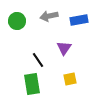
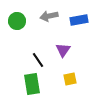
purple triangle: moved 1 px left, 2 px down
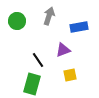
gray arrow: rotated 120 degrees clockwise
blue rectangle: moved 7 px down
purple triangle: rotated 35 degrees clockwise
yellow square: moved 4 px up
green rectangle: rotated 25 degrees clockwise
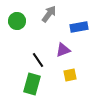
gray arrow: moved 2 px up; rotated 18 degrees clockwise
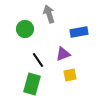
gray arrow: rotated 54 degrees counterclockwise
green circle: moved 8 px right, 8 px down
blue rectangle: moved 5 px down
purple triangle: moved 4 px down
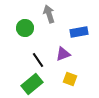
green circle: moved 1 px up
yellow square: moved 4 px down; rotated 32 degrees clockwise
green rectangle: rotated 35 degrees clockwise
